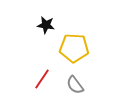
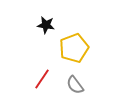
yellow pentagon: rotated 24 degrees counterclockwise
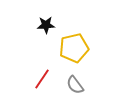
black star: rotated 12 degrees counterclockwise
yellow pentagon: rotated 8 degrees clockwise
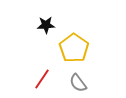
yellow pentagon: rotated 24 degrees counterclockwise
gray semicircle: moved 3 px right, 2 px up
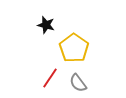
black star: rotated 18 degrees clockwise
red line: moved 8 px right, 1 px up
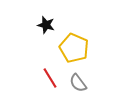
yellow pentagon: rotated 12 degrees counterclockwise
red line: rotated 65 degrees counterclockwise
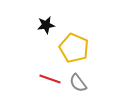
black star: rotated 24 degrees counterclockwise
red line: moved 1 px down; rotated 40 degrees counterclockwise
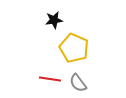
black star: moved 8 px right, 5 px up
red line: rotated 10 degrees counterclockwise
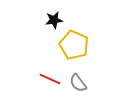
yellow pentagon: moved 3 px up
red line: rotated 15 degrees clockwise
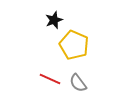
black star: rotated 12 degrees counterclockwise
